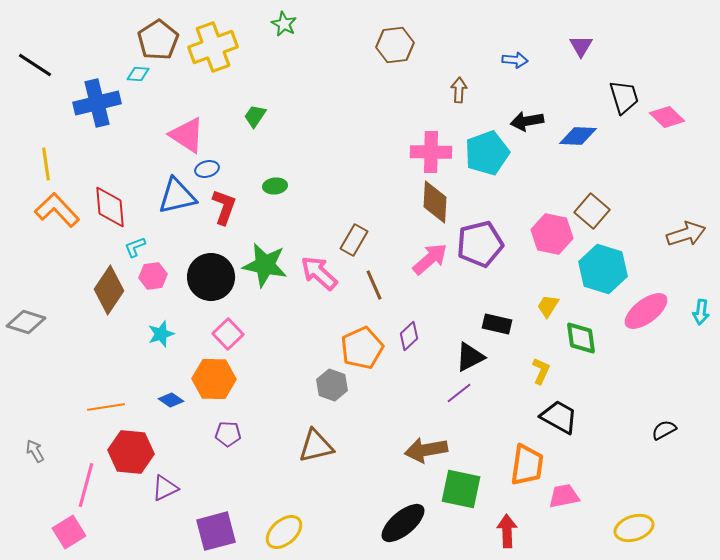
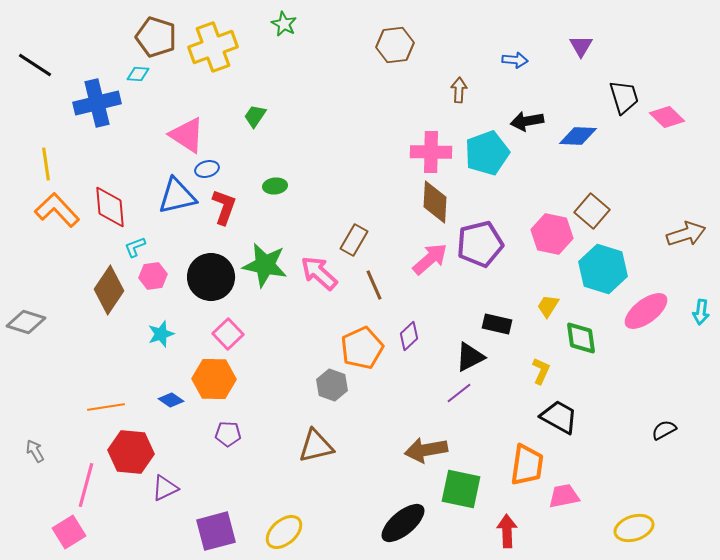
brown pentagon at (158, 40): moved 2 px left, 3 px up; rotated 21 degrees counterclockwise
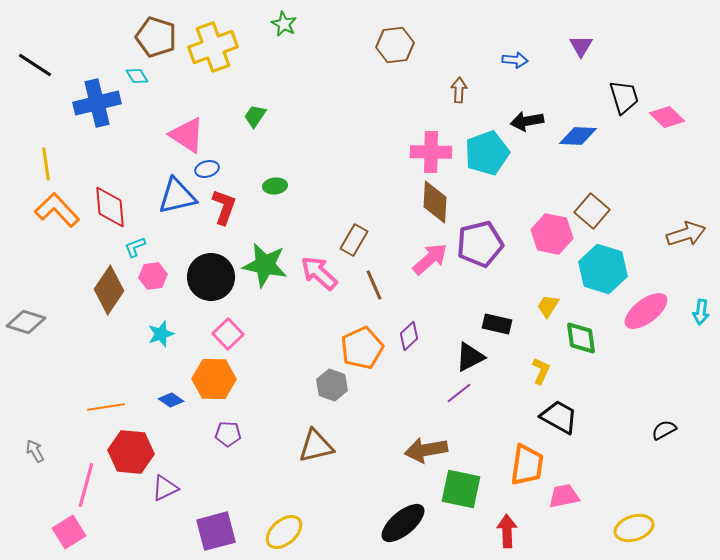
cyan diamond at (138, 74): moved 1 px left, 2 px down; rotated 55 degrees clockwise
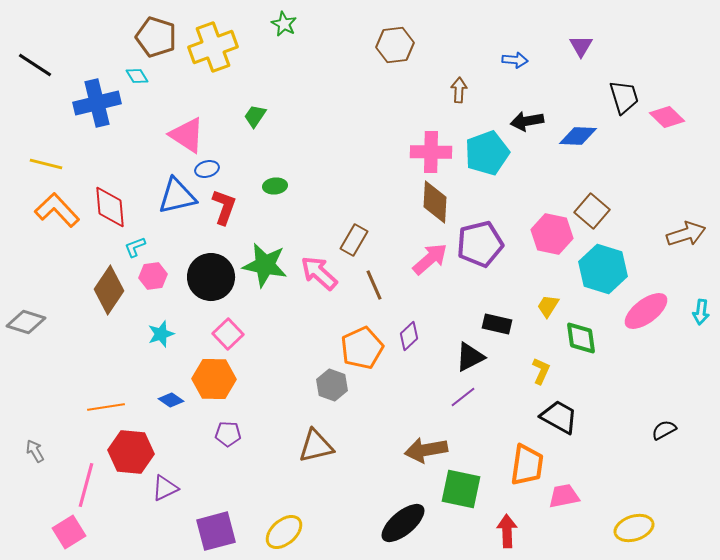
yellow line at (46, 164): rotated 68 degrees counterclockwise
purple line at (459, 393): moved 4 px right, 4 px down
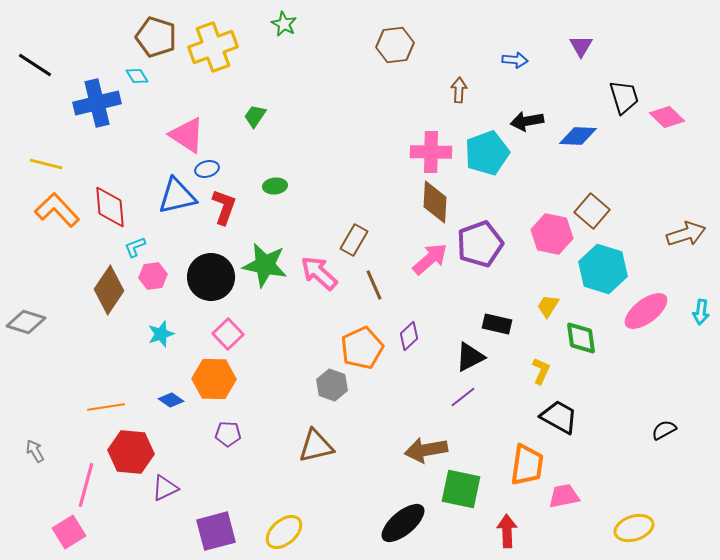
purple pentagon at (480, 244): rotated 6 degrees counterclockwise
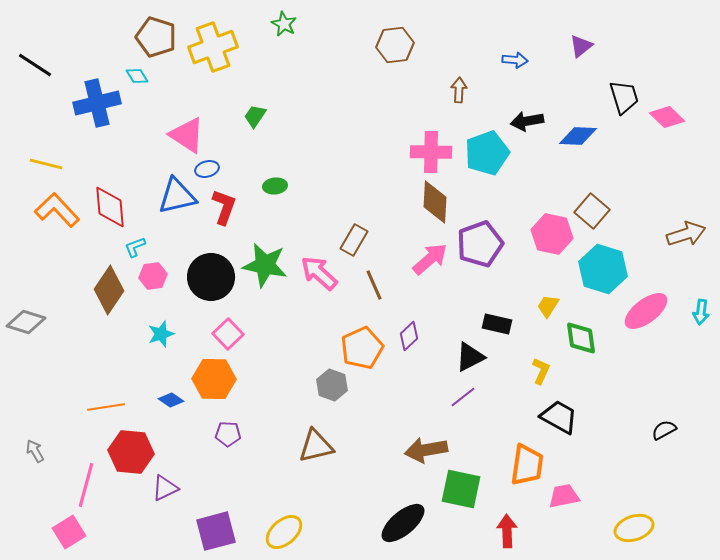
purple triangle at (581, 46): rotated 20 degrees clockwise
